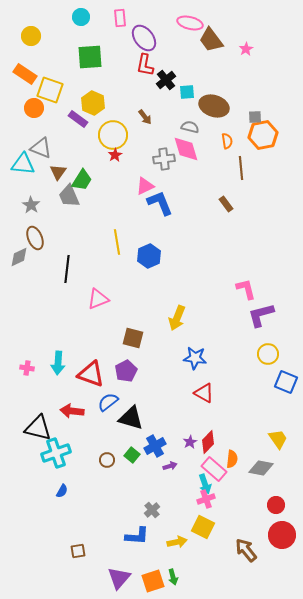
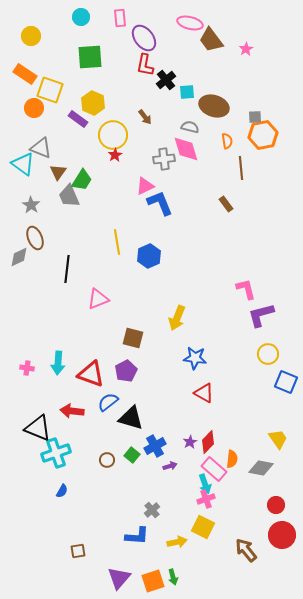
cyan triangle at (23, 164): rotated 30 degrees clockwise
black triangle at (38, 428): rotated 8 degrees clockwise
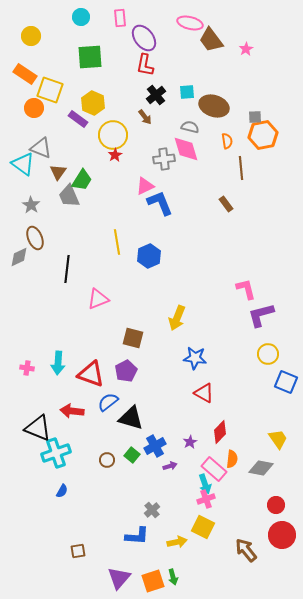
black cross at (166, 80): moved 10 px left, 15 px down
red diamond at (208, 442): moved 12 px right, 10 px up
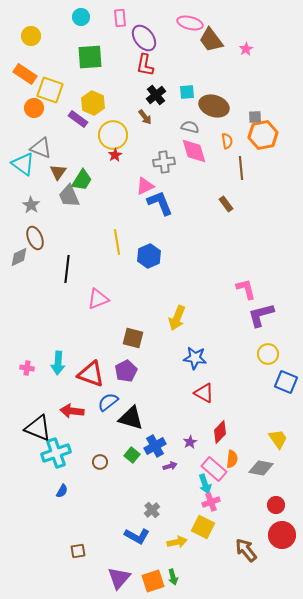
pink diamond at (186, 149): moved 8 px right, 2 px down
gray cross at (164, 159): moved 3 px down
brown circle at (107, 460): moved 7 px left, 2 px down
pink cross at (206, 499): moved 5 px right, 3 px down
blue L-shape at (137, 536): rotated 25 degrees clockwise
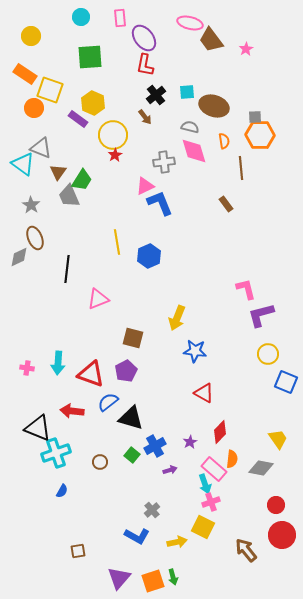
orange hexagon at (263, 135): moved 3 px left; rotated 12 degrees clockwise
orange semicircle at (227, 141): moved 3 px left
blue star at (195, 358): moved 7 px up
purple arrow at (170, 466): moved 4 px down
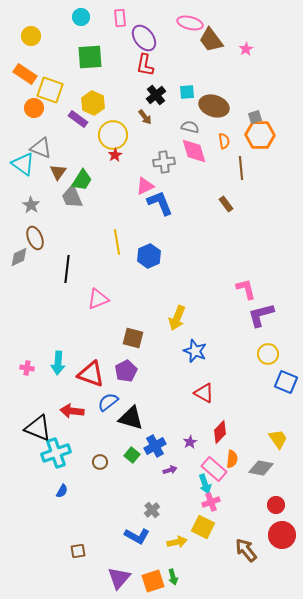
gray square at (255, 117): rotated 16 degrees counterclockwise
gray trapezoid at (69, 196): moved 3 px right, 1 px down
blue star at (195, 351): rotated 15 degrees clockwise
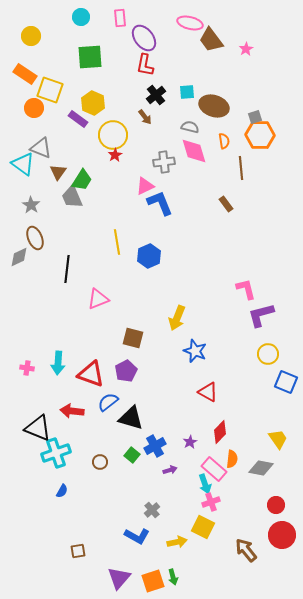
red triangle at (204, 393): moved 4 px right, 1 px up
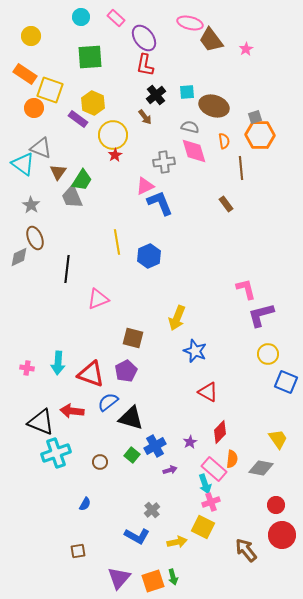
pink rectangle at (120, 18): moved 4 px left; rotated 42 degrees counterclockwise
black triangle at (38, 428): moved 3 px right, 6 px up
blue semicircle at (62, 491): moved 23 px right, 13 px down
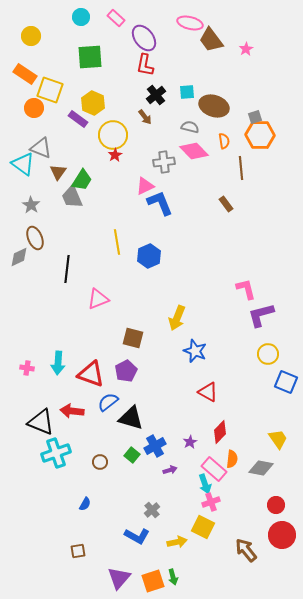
pink diamond at (194, 151): rotated 28 degrees counterclockwise
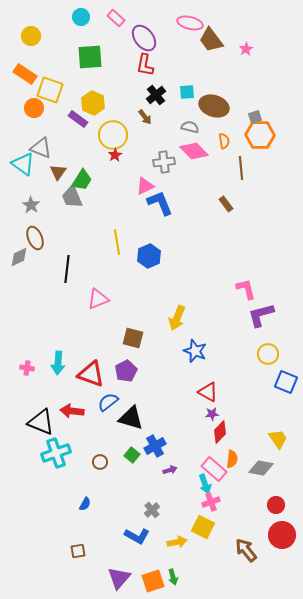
purple star at (190, 442): moved 22 px right, 28 px up; rotated 24 degrees clockwise
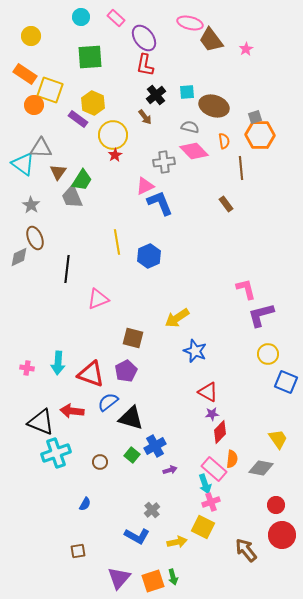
orange circle at (34, 108): moved 3 px up
gray triangle at (41, 148): rotated 20 degrees counterclockwise
yellow arrow at (177, 318): rotated 35 degrees clockwise
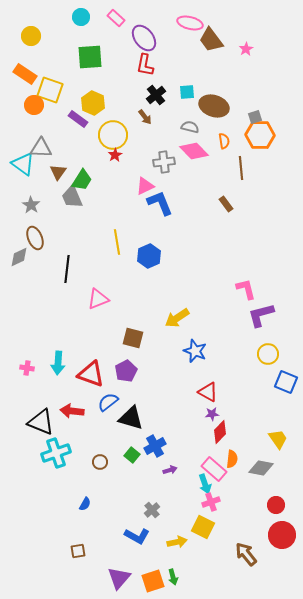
brown arrow at (246, 550): moved 4 px down
